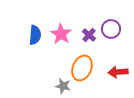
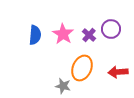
pink star: moved 2 px right
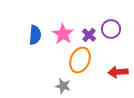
orange ellipse: moved 2 px left, 8 px up
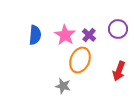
purple circle: moved 7 px right
pink star: moved 2 px right, 1 px down
red arrow: moved 1 px right, 1 px up; rotated 66 degrees counterclockwise
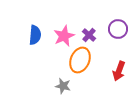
pink star: moved 1 px left, 1 px down; rotated 15 degrees clockwise
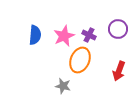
purple cross: rotated 16 degrees counterclockwise
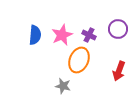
pink star: moved 2 px left, 1 px up
orange ellipse: moved 1 px left
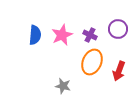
purple cross: moved 1 px right
orange ellipse: moved 13 px right, 2 px down
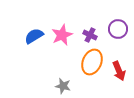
blue semicircle: moved 1 px left, 1 px down; rotated 126 degrees counterclockwise
red arrow: rotated 42 degrees counterclockwise
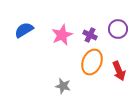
blue semicircle: moved 10 px left, 6 px up
